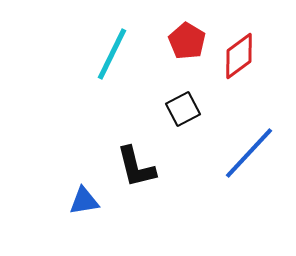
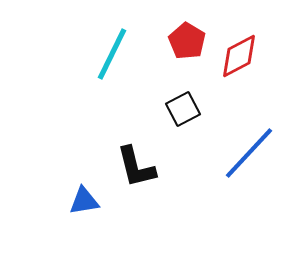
red diamond: rotated 9 degrees clockwise
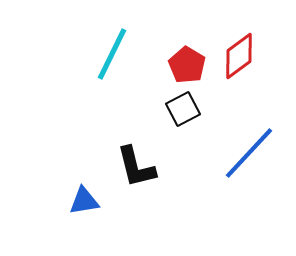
red pentagon: moved 24 px down
red diamond: rotated 9 degrees counterclockwise
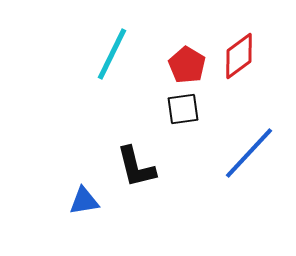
black square: rotated 20 degrees clockwise
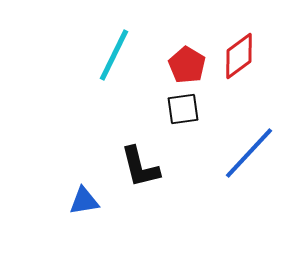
cyan line: moved 2 px right, 1 px down
black L-shape: moved 4 px right
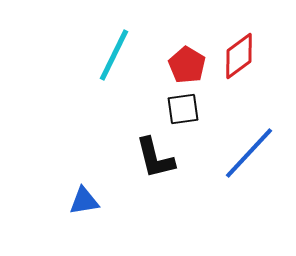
black L-shape: moved 15 px right, 9 px up
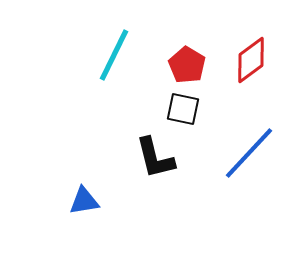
red diamond: moved 12 px right, 4 px down
black square: rotated 20 degrees clockwise
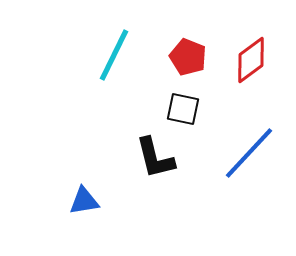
red pentagon: moved 1 px right, 8 px up; rotated 9 degrees counterclockwise
